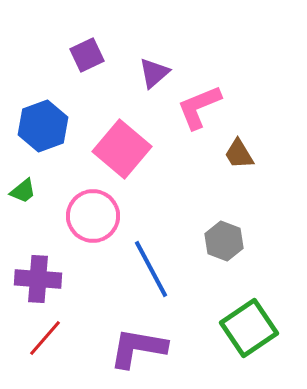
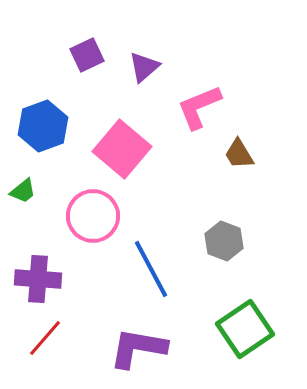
purple triangle: moved 10 px left, 6 px up
green square: moved 4 px left, 1 px down
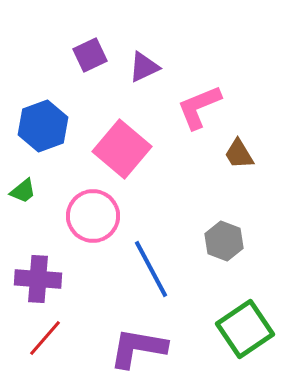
purple square: moved 3 px right
purple triangle: rotated 16 degrees clockwise
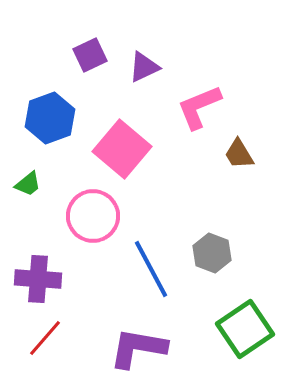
blue hexagon: moved 7 px right, 8 px up
green trapezoid: moved 5 px right, 7 px up
gray hexagon: moved 12 px left, 12 px down
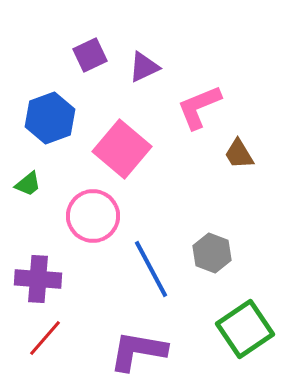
purple L-shape: moved 3 px down
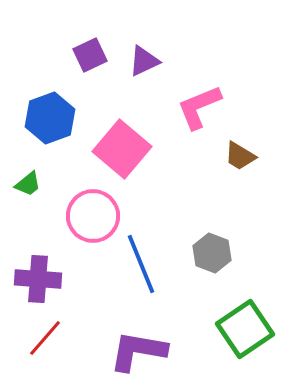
purple triangle: moved 6 px up
brown trapezoid: moved 1 px right, 2 px down; rotated 28 degrees counterclockwise
blue line: moved 10 px left, 5 px up; rotated 6 degrees clockwise
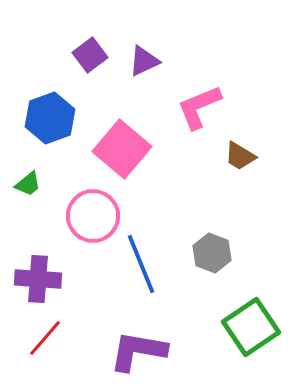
purple square: rotated 12 degrees counterclockwise
green square: moved 6 px right, 2 px up
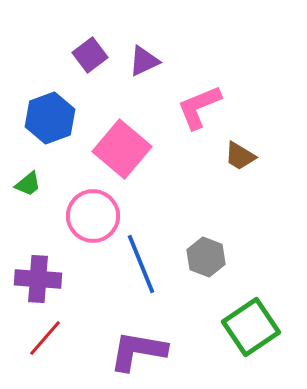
gray hexagon: moved 6 px left, 4 px down
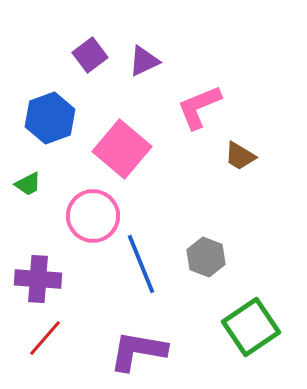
green trapezoid: rotated 12 degrees clockwise
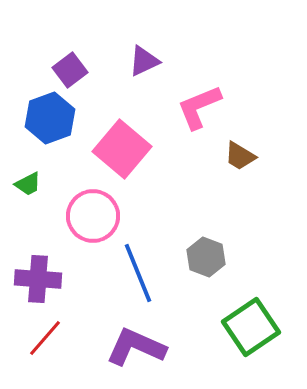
purple square: moved 20 px left, 15 px down
blue line: moved 3 px left, 9 px down
purple L-shape: moved 2 px left, 4 px up; rotated 14 degrees clockwise
